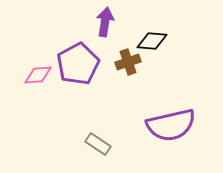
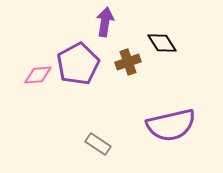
black diamond: moved 10 px right, 2 px down; rotated 52 degrees clockwise
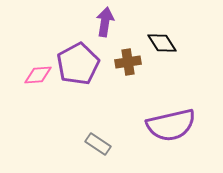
brown cross: rotated 10 degrees clockwise
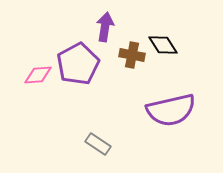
purple arrow: moved 5 px down
black diamond: moved 1 px right, 2 px down
brown cross: moved 4 px right, 7 px up; rotated 20 degrees clockwise
purple semicircle: moved 15 px up
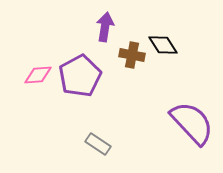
purple pentagon: moved 2 px right, 12 px down
purple semicircle: moved 21 px right, 13 px down; rotated 120 degrees counterclockwise
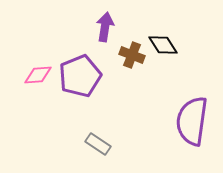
brown cross: rotated 10 degrees clockwise
purple pentagon: rotated 6 degrees clockwise
purple semicircle: moved 2 px up; rotated 129 degrees counterclockwise
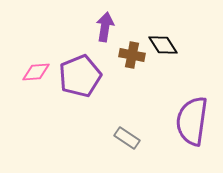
brown cross: rotated 10 degrees counterclockwise
pink diamond: moved 2 px left, 3 px up
gray rectangle: moved 29 px right, 6 px up
